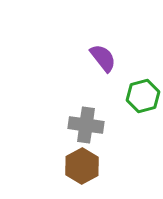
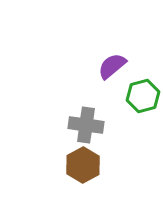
purple semicircle: moved 9 px right, 8 px down; rotated 92 degrees counterclockwise
brown hexagon: moved 1 px right, 1 px up
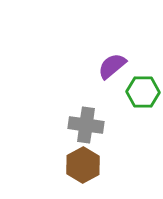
green hexagon: moved 4 px up; rotated 16 degrees clockwise
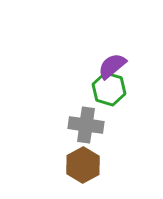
green hexagon: moved 34 px left, 3 px up; rotated 16 degrees clockwise
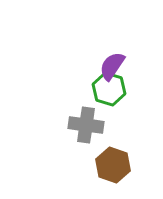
purple semicircle: rotated 16 degrees counterclockwise
brown hexagon: moved 30 px right; rotated 12 degrees counterclockwise
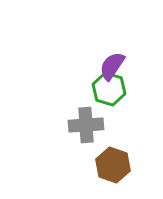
gray cross: rotated 12 degrees counterclockwise
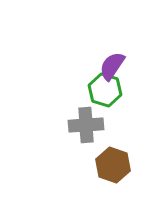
green hexagon: moved 4 px left, 1 px down
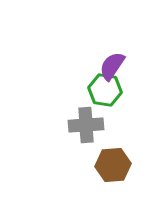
green hexagon: rotated 8 degrees counterclockwise
brown hexagon: rotated 24 degrees counterclockwise
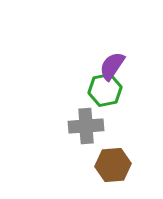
green hexagon: rotated 20 degrees counterclockwise
gray cross: moved 1 px down
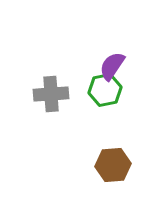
gray cross: moved 35 px left, 32 px up
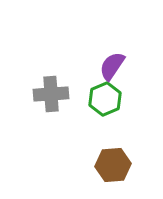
green hexagon: moved 9 px down; rotated 12 degrees counterclockwise
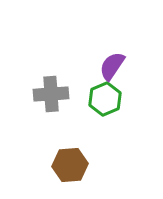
brown hexagon: moved 43 px left
